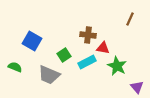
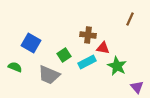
blue square: moved 1 px left, 2 px down
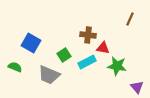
green star: rotated 18 degrees counterclockwise
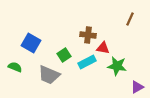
purple triangle: rotated 40 degrees clockwise
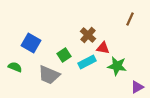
brown cross: rotated 35 degrees clockwise
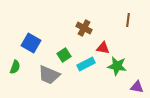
brown line: moved 2 px left, 1 px down; rotated 16 degrees counterclockwise
brown cross: moved 4 px left, 7 px up; rotated 14 degrees counterclockwise
cyan rectangle: moved 1 px left, 2 px down
green semicircle: rotated 88 degrees clockwise
purple triangle: rotated 40 degrees clockwise
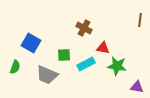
brown line: moved 12 px right
green square: rotated 32 degrees clockwise
gray trapezoid: moved 2 px left
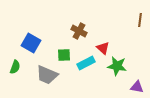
brown cross: moved 5 px left, 3 px down
red triangle: rotated 32 degrees clockwise
cyan rectangle: moved 1 px up
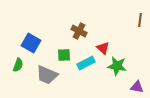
green semicircle: moved 3 px right, 2 px up
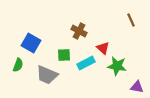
brown line: moved 9 px left; rotated 32 degrees counterclockwise
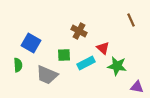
green semicircle: rotated 24 degrees counterclockwise
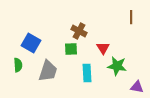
brown line: moved 3 px up; rotated 24 degrees clockwise
red triangle: rotated 16 degrees clockwise
green square: moved 7 px right, 6 px up
cyan rectangle: moved 1 px right, 10 px down; rotated 66 degrees counterclockwise
gray trapezoid: moved 1 px right, 4 px up; rotated 95 degrees counterclockwise
